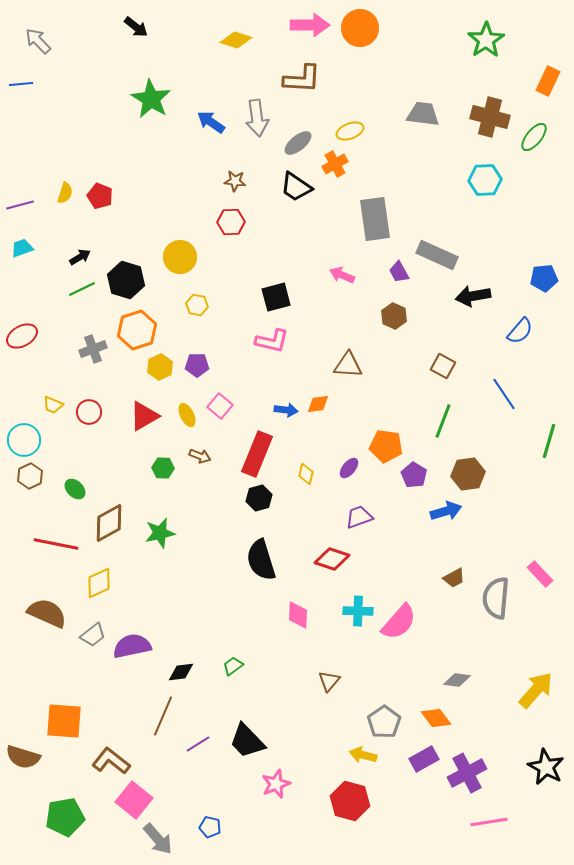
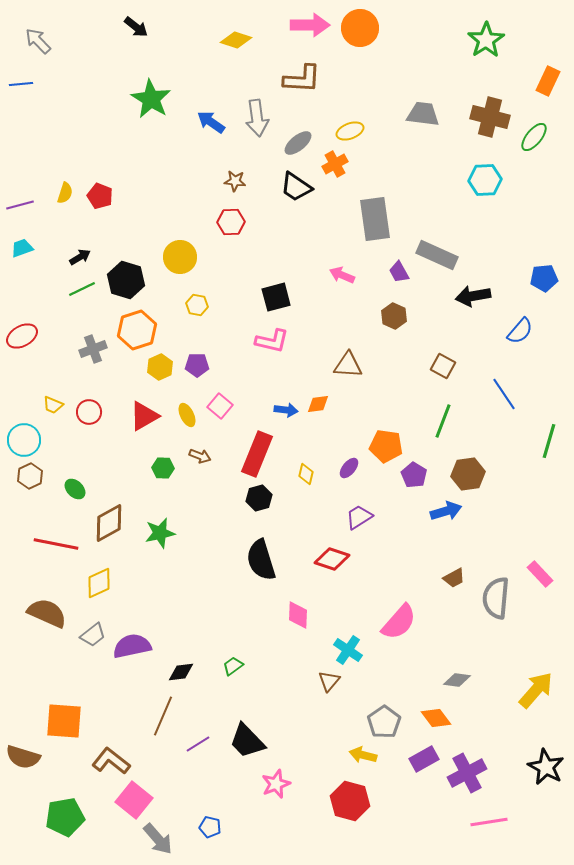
purple trapezoid at (359, 517): rotated 12 degrees counterclockwise
cyan cross at (358, 611): moved 10 px left, 39 px down; rotated 32 degrees clockwise
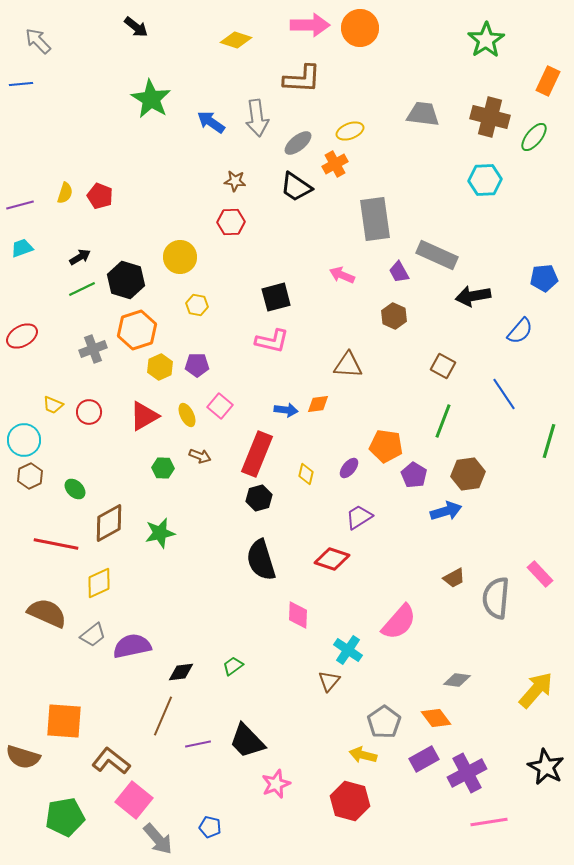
purple line at (198, 744): rotated 20 degrees clockwise
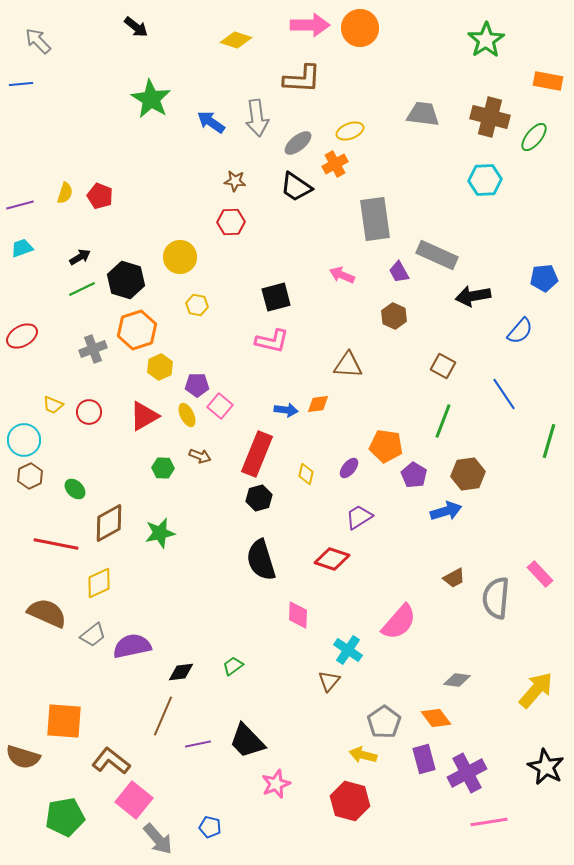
orange rectangle at (548, 81): rotated 76 degrees clockwise
purple pentagon at (197, 365): moved 20 px down
purple rectangle at (424, 759): rotated 76 degrees counterclockwise
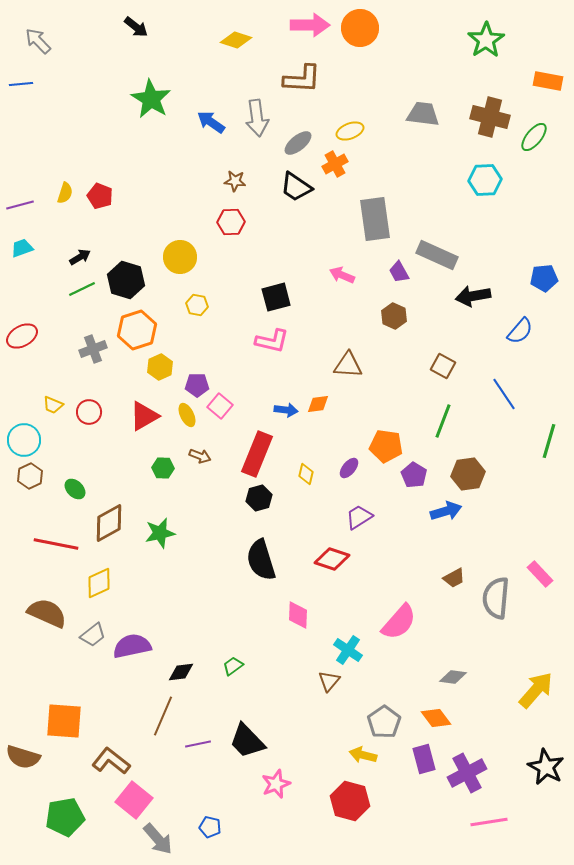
gray diamond at (457, 680): moved 4 px left, 3 px up
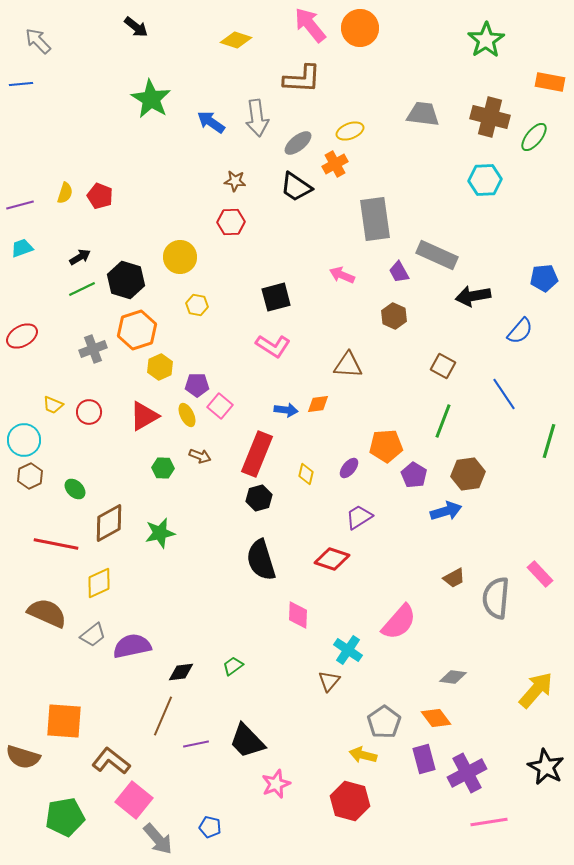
pink arrow at (310, 25): rotated 129 degrees counterclockwise
orange rectangle at (548, 81): moved 2 px right, 1 px down
pink L-shape at (272, 341): moved 1 px right, 5 px down; rotated 20 degrees clockwise
orange pentagon at (386, 446): rotated 12 degrees counterclockwise
purple line at (198, 744): moved 2 px left
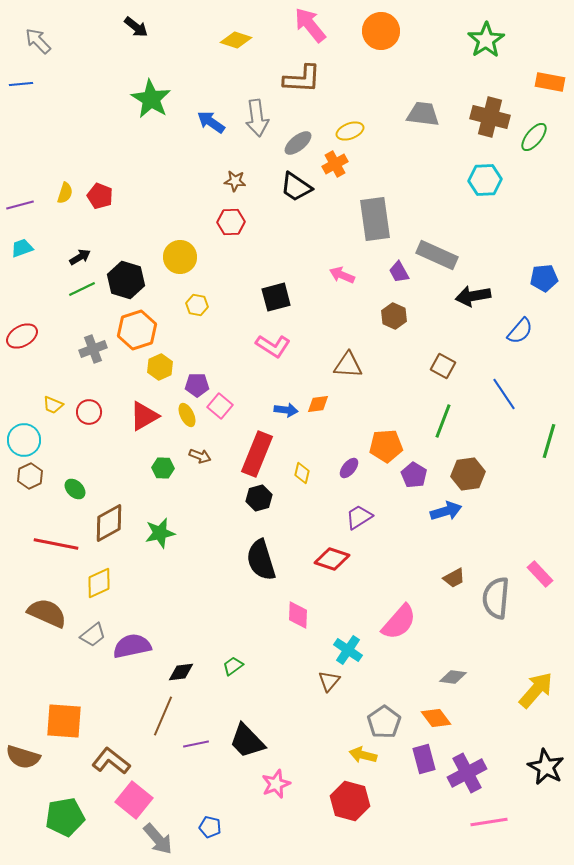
orange circle at (360, 28): moved 21 px right, 3 px down
yellow diamond at (306, 474): moved 4 px left, 1 px up
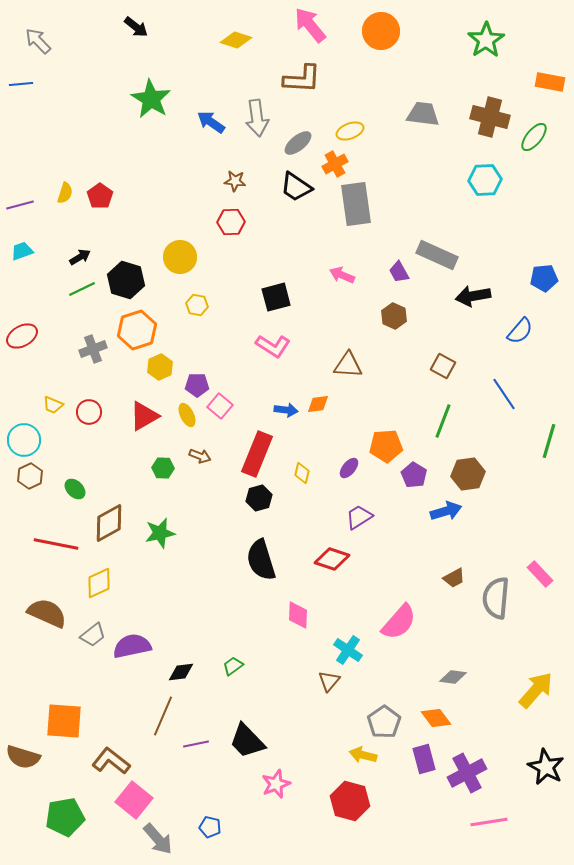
red pentagon at (100, 196): rotated 15 degrees clockwise
gray rectangle at (375, 219): moved 19 px left, 15 px up
cyan trapezoid at (22, 248): moved 3 px down
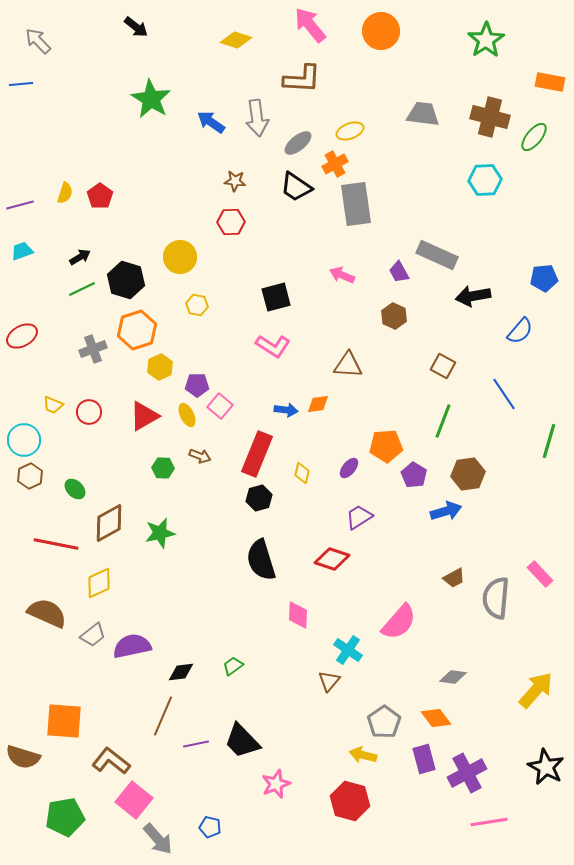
black trapezoid at (247, 741): moved 5 px left
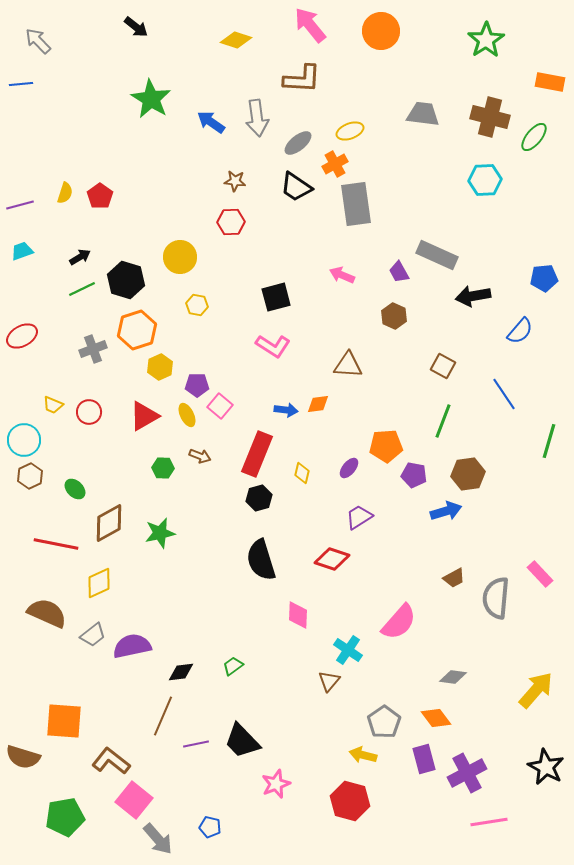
purple pentagon at (414, 475): rotated 20 degrees counterclockwise
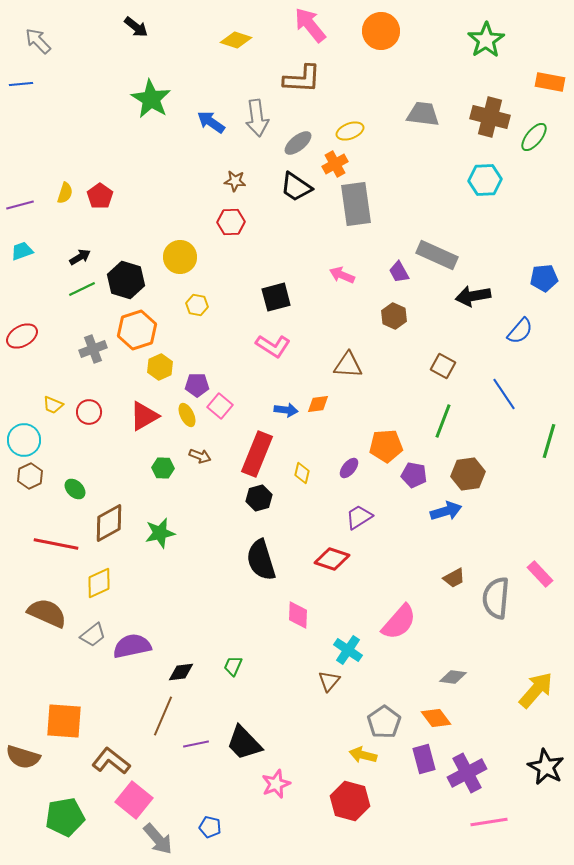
green trapezoid at (233, 666): rotated 30 degrees counterclockwise
black trapezoid at (242, 741): moved 2 px right, 2 px down
